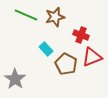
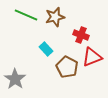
brown pentagon: moved 1 px right, 3 px down
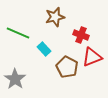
green line: moved 8 px left, 18 px down
cyan rectangle: moved 2 px left
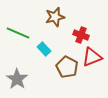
gray star: moved 2 px right
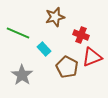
gray star: moved 5 px right, 4 px up
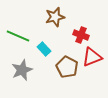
green line: moved 3 px down
gray star: moved 5 px up; rotated 15 degrees clockwise
